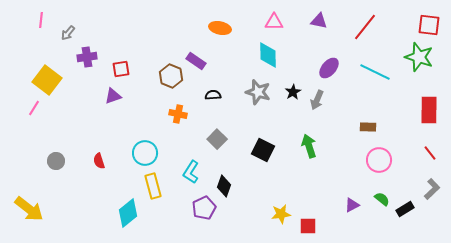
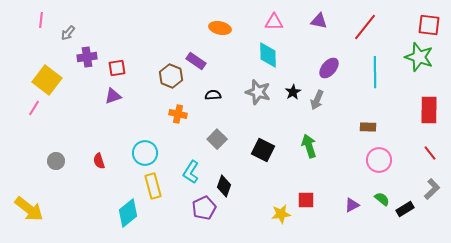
red square at (121, 69): moved 4 px left, 1 px up
cyan line at (375, 72): rotated 64 degrees clockwise
red square at (308, 226): moved 2 px left, 26 px up
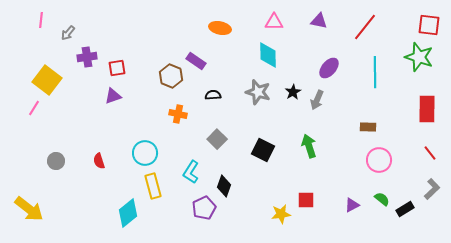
red rectangle at (429, 110): moved 2 px left, 1 px up
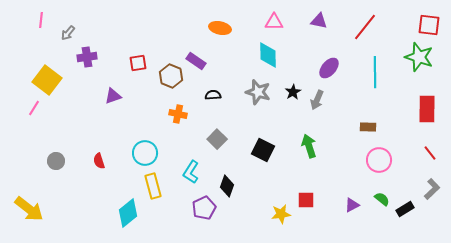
red square at (117, 68): moved 21 px right, 5 px up
black diamond at (224, 186): moved 3 px right
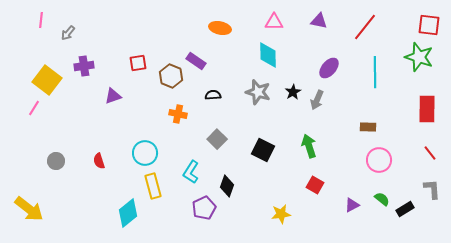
purple cross at (87, 57): moved 3 px left, 9 px down
gray L-shape at (432, 189): rotated 50 degrees counterclockwise
red square at (306, 200): moved 9 px right, 15 px up; rotated 30 degrees clockwise
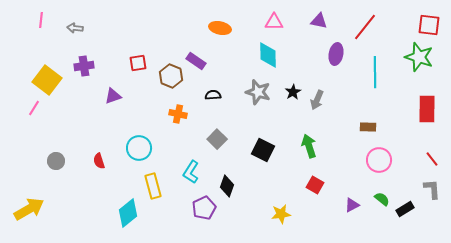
gray arrow at (68, 33): moved 7 px right, 5 px up; rotated 56 degrees clockwise
purple ellipse at (329, 68): moved 7 px right, 14 px up; rotated 30 degrees counterclockwise
cyan circle at (145, 153): moved 6 px left, 5 px up
red line at (430, 153): moved 2 px right, 6 px down
yellow arrow at (29, 209): rotated 68 degrees counterclockwise
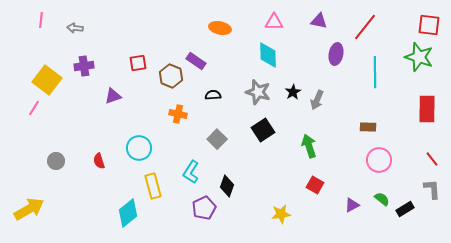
black square at (263, 150): moved 20 px up; rotated 30 degrees clockwise
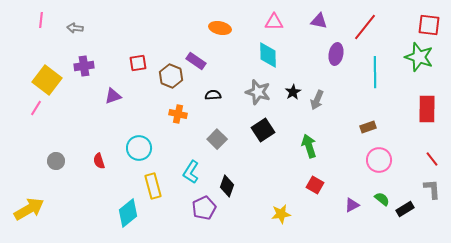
pink line at (34, 108): moved 2 px right
brown rectangle at (368, 127): rotated 21 degrees counterclockwise
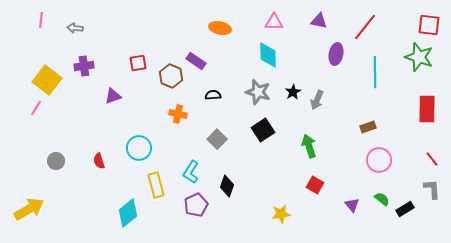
yellow rectangle at (153, 186): moved 3 px right, 1 px up
purple triangle at (352, 205): rotated 42 degrees counterclockwise
purple pentagon at (204, 208): moved 8 px left, 3 px up
